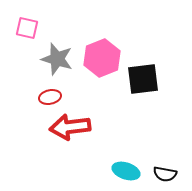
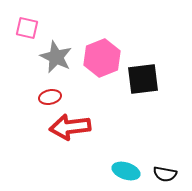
gray star: moved 1 px left, 2 px up; rotated 8 degrees clockwise
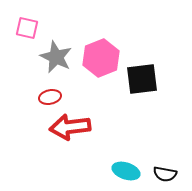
pink hexagon: moved 1 px left
black square: moved 1 px left
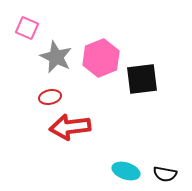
pink square: rotated 10 degrees clockwise
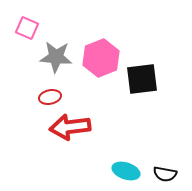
gray star: rotated 20 degrees counterclockwise
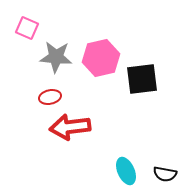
pink hexagon: rotated 9 degrees clockwise
cyan ellipse: rotated 48 degrees clockwise
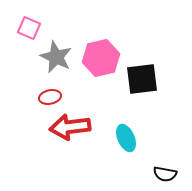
pink square: moved 2 px right
gray star: rotated 20 degrees clockwise
cyan ellipse: moved 33 px up
